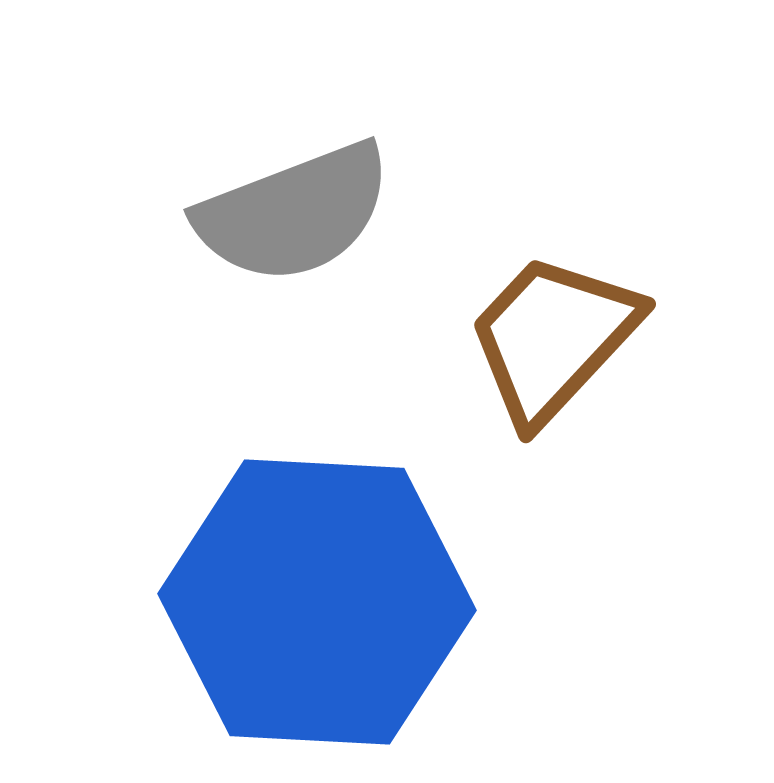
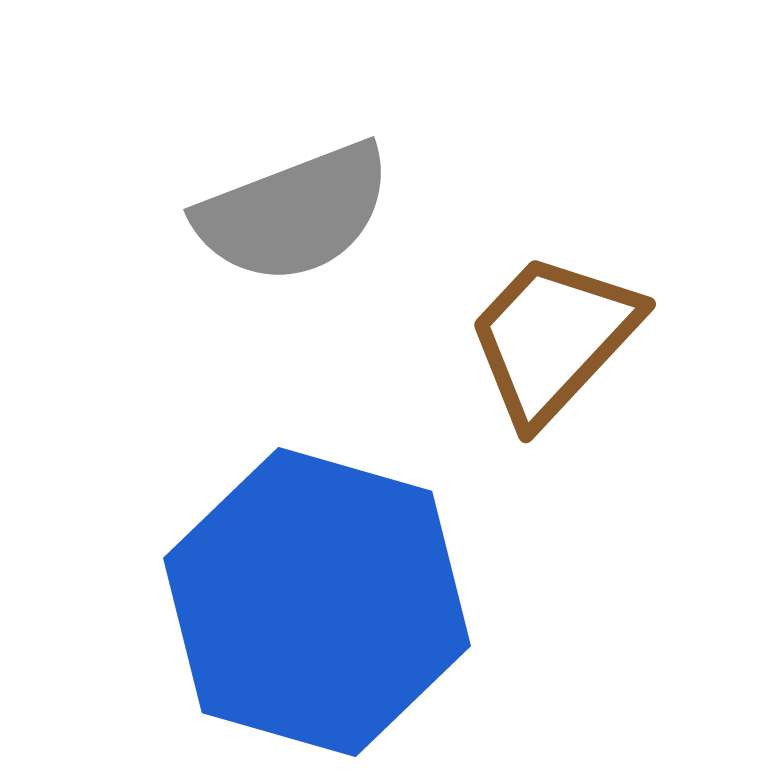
blue hexagon: rotated 13 degrees clockwise
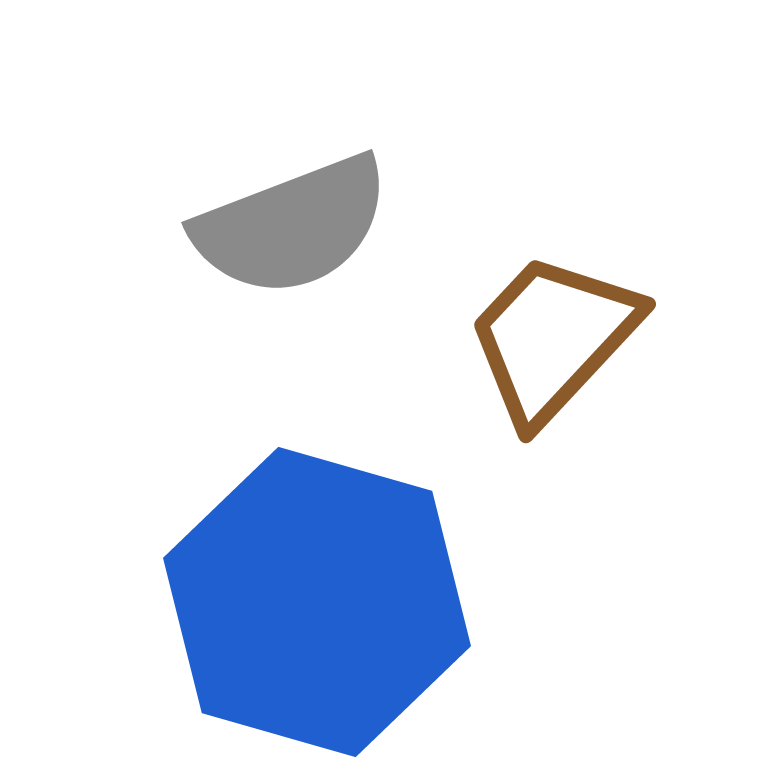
gray semicircle: moved 2 px left, 13 px down
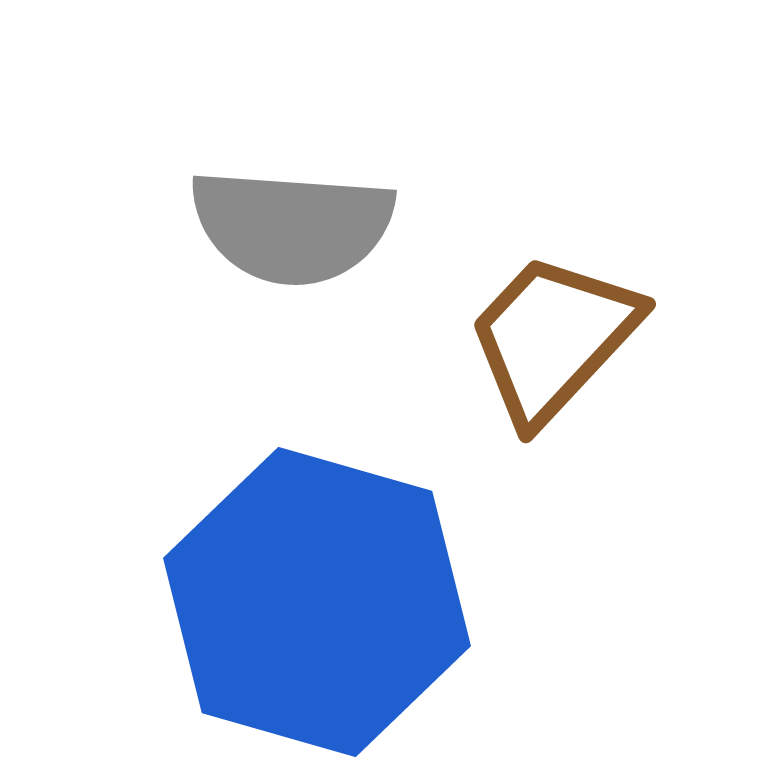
gray semicircle: rotated 25 degrees clockwise
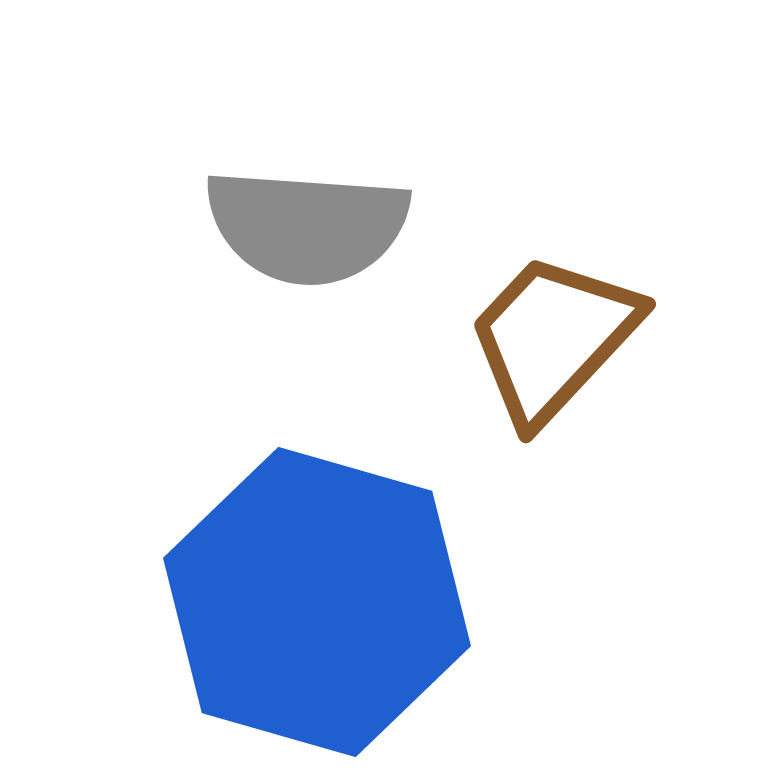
gray semicircle: moved 15 px right
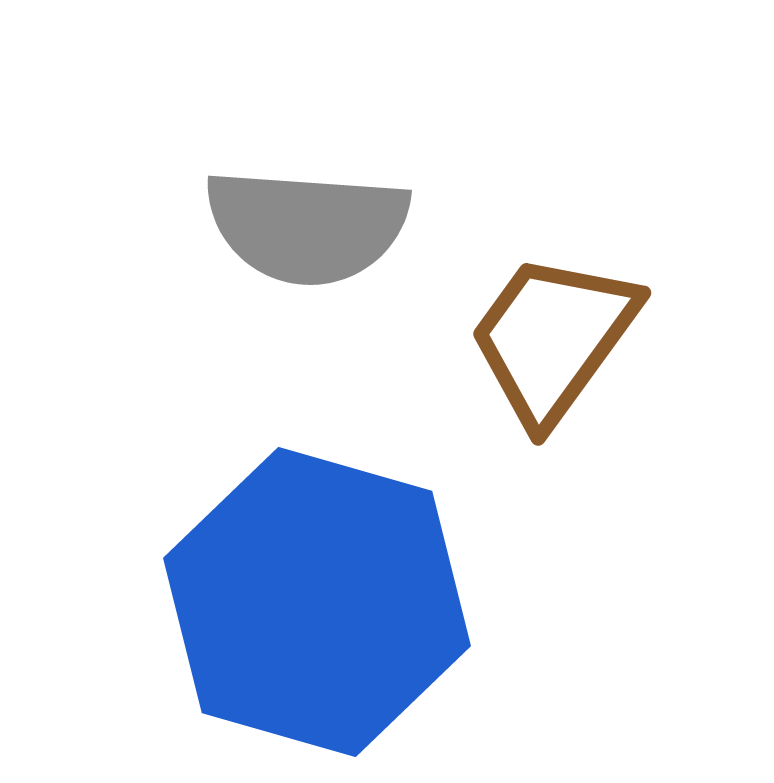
brown trapezoid: rotated 7 degrees counterclockwise
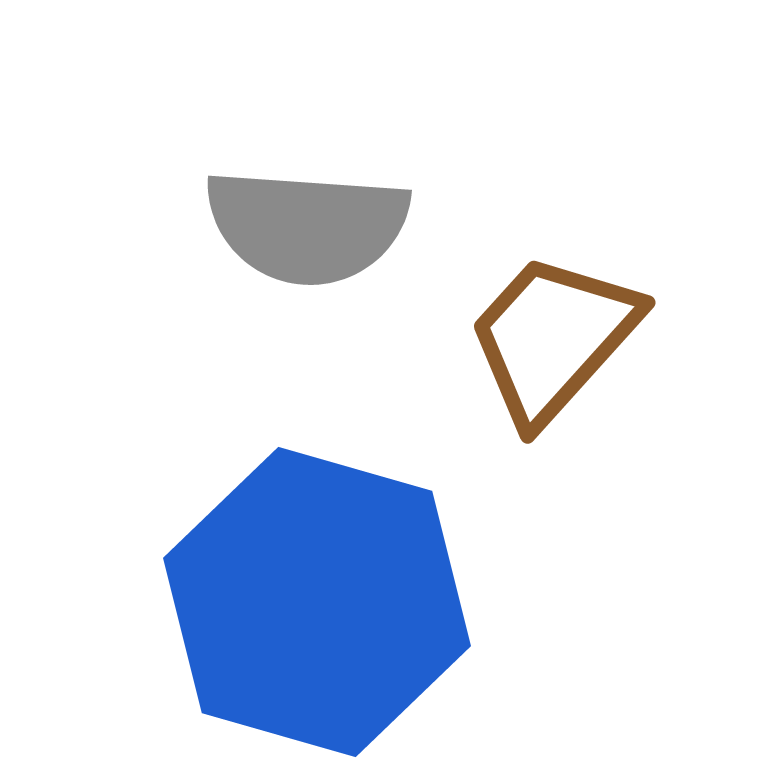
brown trapezoid: rotated 6 degrees clockwise
